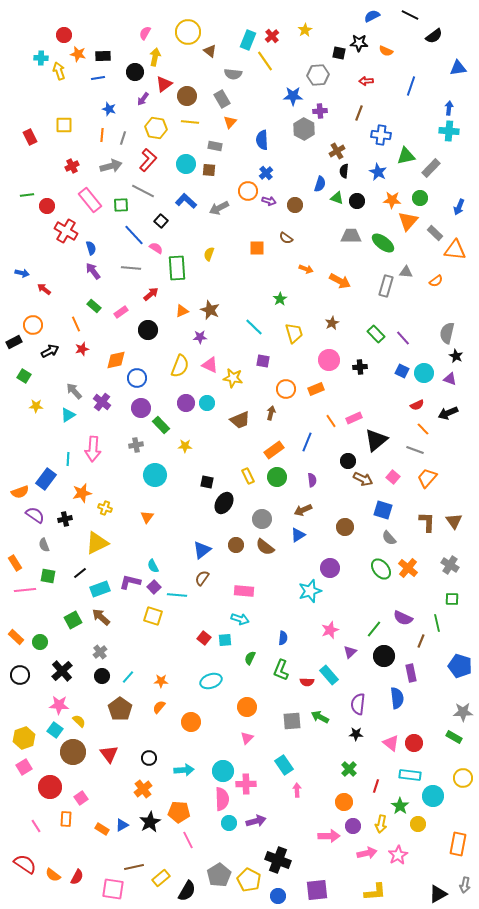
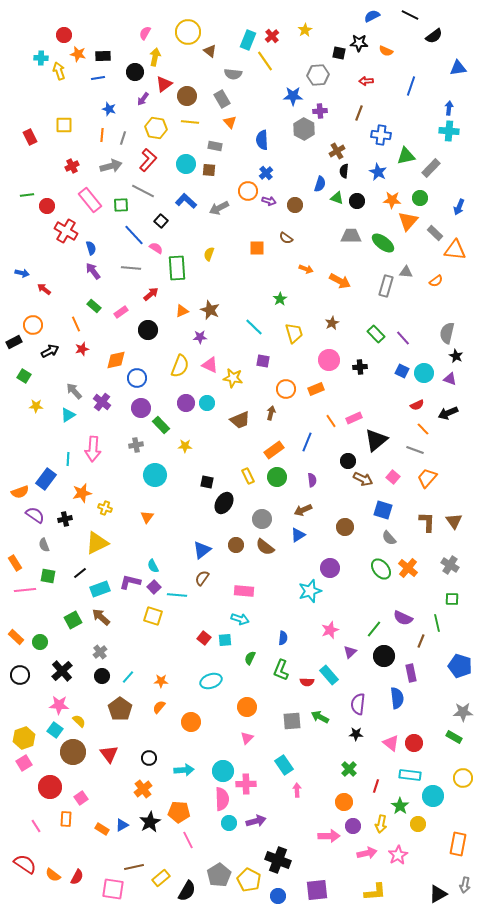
orange triangle at (230, 122): rotated 24 degrees counterclockwise
pink square at (24, 767): moved 4 px up
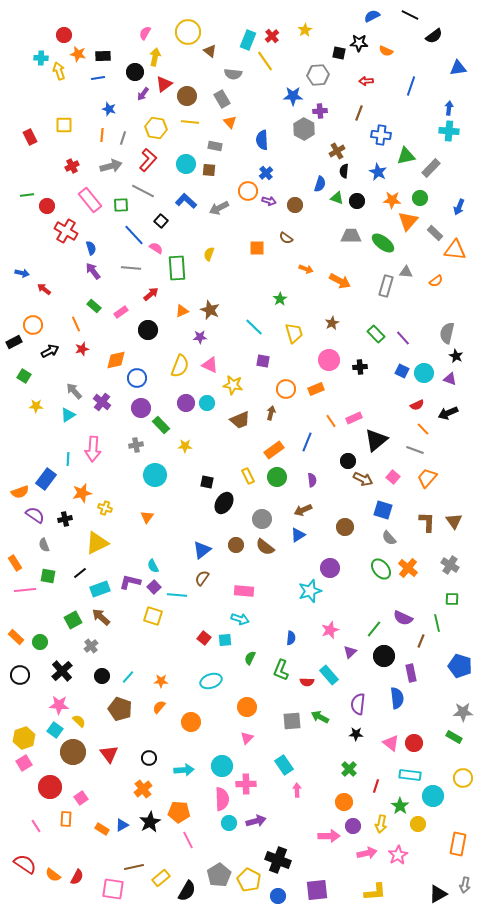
purple arrow at (143, 99): moved 5 px up
yellow star at (233, 378): moved 7 px down
blue semicircle at (283, 638): moved 8 px right
gray cross at (100, 652): moved 9 px left, 6 px up
brown pentagon at (120, 709): rotated 15 degrees counterclockwise
cyan circle at (223, 771): moved 1 px left, 5 px up
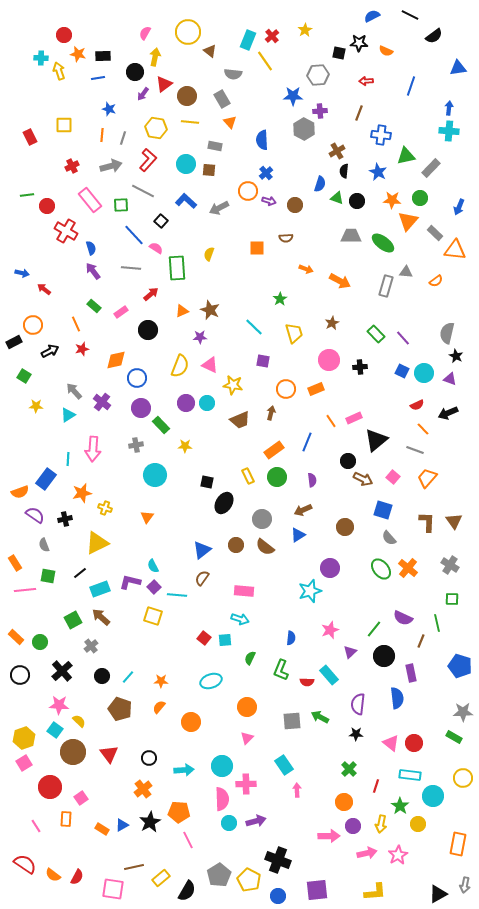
brown semicircle at (286, 238): rotated 40 degrees counterclockwise
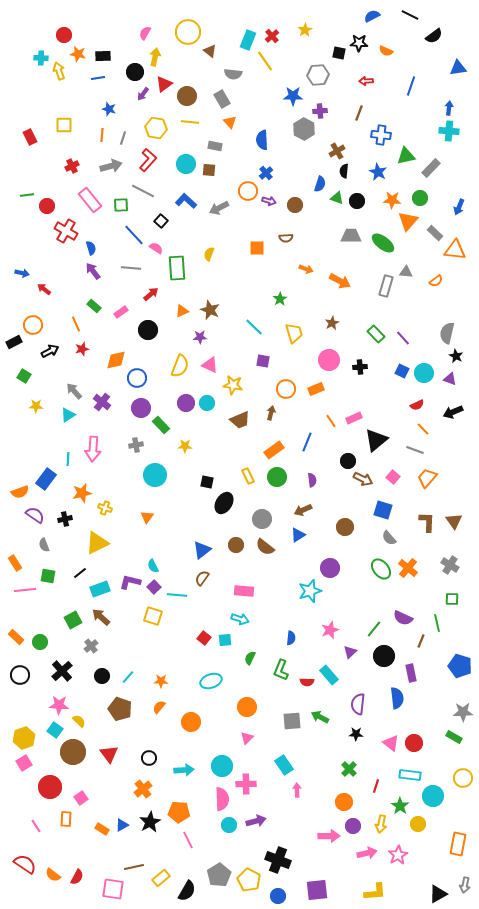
black arrow at (448, 413): moved 5 px right, 1 px up
cyan circle at (229, 823): moved 2 px down
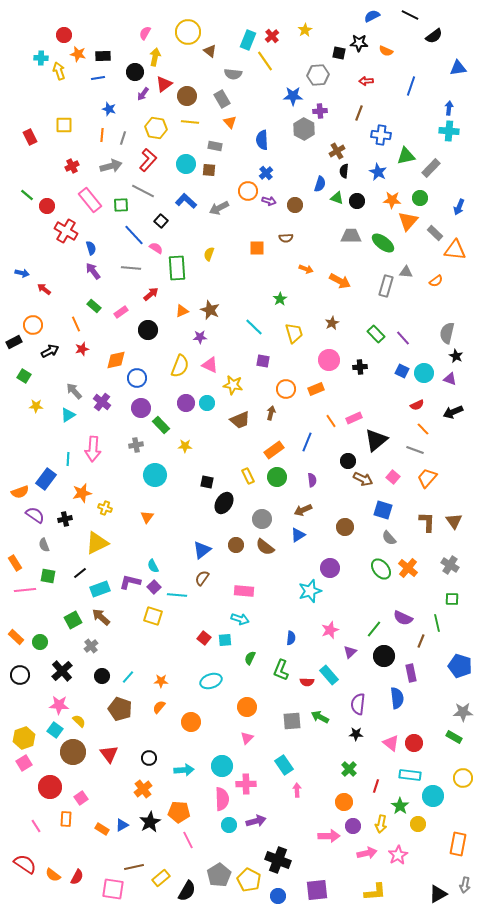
green line at (27, 195): rotated 48 degrees clockwise
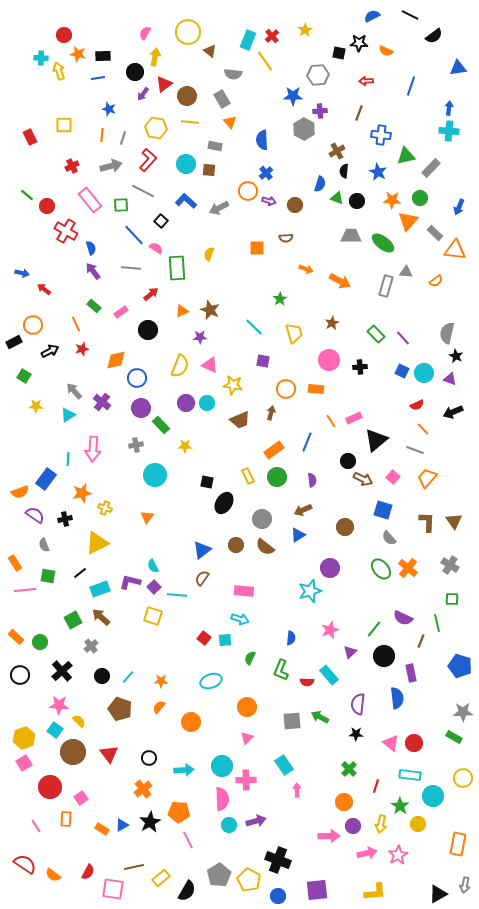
orange rectangle at (316, 389): rotated 28 degrees clockwise
pink cross at (246, 784): moved 4 px up
red semicircle at (77, 877): moved 11 px right, 5 px up
